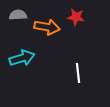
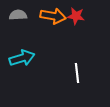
red star: moved 1 px up
orange arrow: moved 6 px right, 11 px up
white line: moved 1 px left
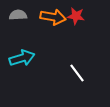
orange arrow: moved 1 px down
white line: rotated 30 degrees counterclockwise
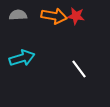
orange arrow: moved 1 px right, 1 px up
white line: moved 2 px right, 4 px up
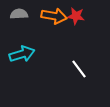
gray semicircle: moved 1 px right, 1 px up
cyan arrow: moved 4 px up
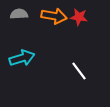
red star: moved 3 px right, 1 px down
cyan arrow: moved 4 px down
white line: moved 2 px down
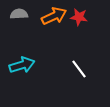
orange arrow: rotated 35 degrees counterclockwise
cyan arrow: moved 7 px down
white line: moved 2 px up
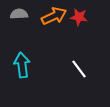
cyan arrow: rotated 80 degrees counterclockwise
